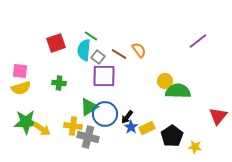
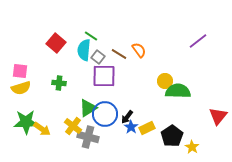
red square: rotated 30 degrees counterclockwise
green triangle: moved 1 px left, 1 px down
yellow cross: rotated 30 degrees clockwise
yellow star: moved 3 px left; rotated 24 degrees clockwise
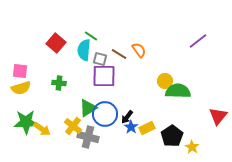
gray square: moved 2 px right, 2 px down; rotated 24 degrees counterclockwise
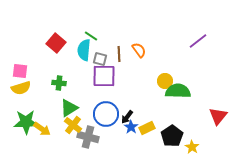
brown line: rotated 56 degrees clockwise
green triangle: moved 19 px left
blue circle: moved 1 px right
yellow cross: moved 1 px up
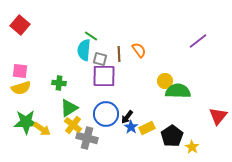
red square: moved 36 px left, 18 px up
gray cross: moved 1 px left, 1 px down
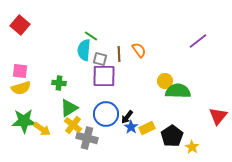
green star: moved 2 px left, 1 px up
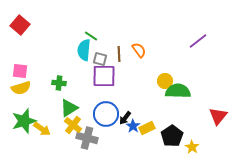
black arrow: moved 2 px left, 1 px down
green star: rotated 15 degrees counterclockwise
blue star: moved 2 px right, 1 px up
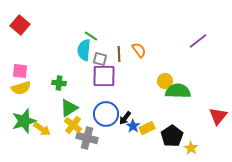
yellow star: moved 1 px left, 1 px down
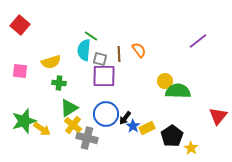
yellow semicircle: moved 30 px right, 26 px up
